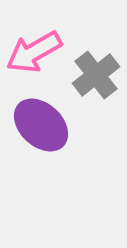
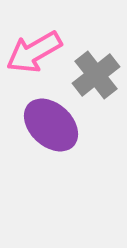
purple ellipse: moved 10 px right
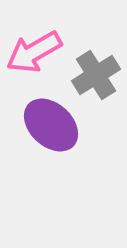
gray cross: rotated 6 degrees clockwise
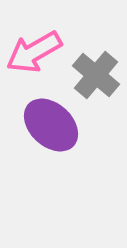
gray cross: rotated 18 degrees counterclockwise
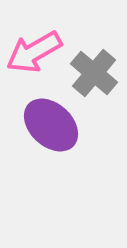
gray cross: moved 2 px left, 2 px up
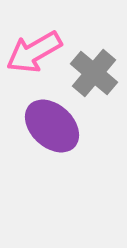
purple ellipse: moved 1 px right, 1 px down
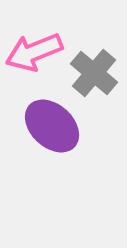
pink arrow: rotated 8 degrees clockwise
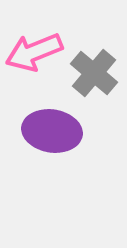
purple ellipse: moved 5 px down; rotated 34 degrees counterclockwise
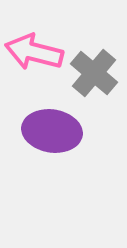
pink arrow: rotated 36 degrees clockwise
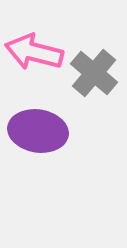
purple ellipse: moved 14 px left
